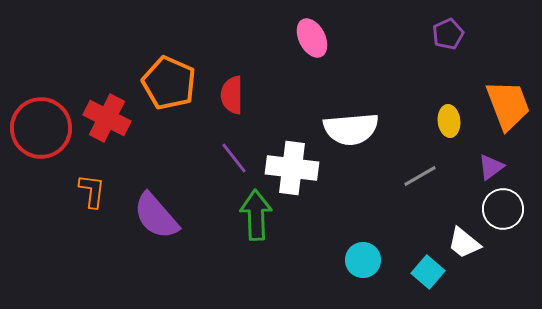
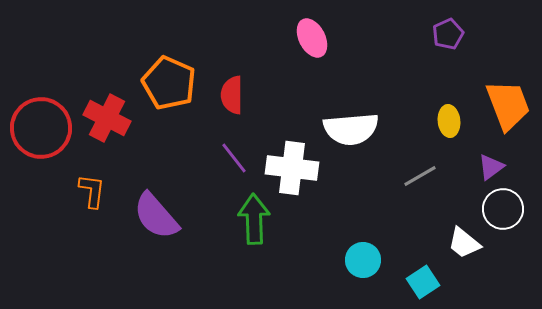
green arrow: moved 2 px left, 4 px down
cyan square: moved 5 px left, 10 px down; rotated 16 degrees clockwise
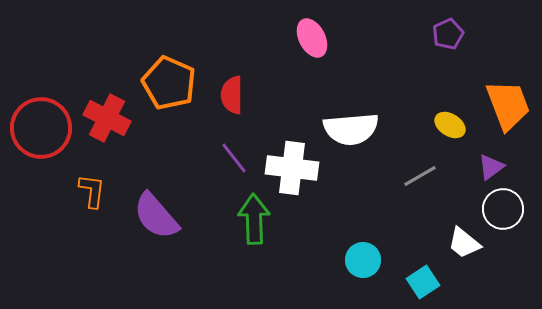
yellow ellipse: moved 1 px right, 4 px down; rotated 52 degrees counterclockwise
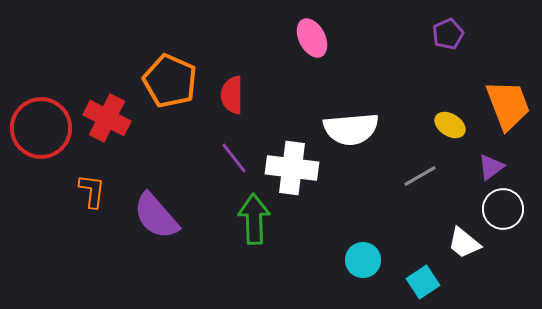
orange pentagon: moved 1 px right, 2 px up
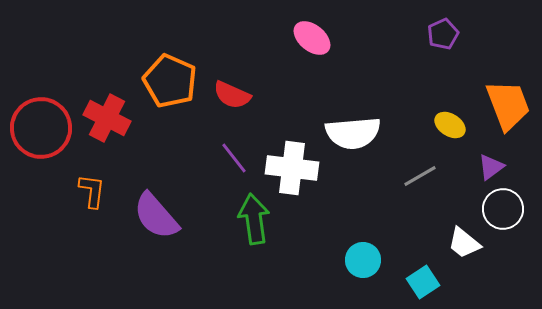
purple pentagon: moved 5 px left
pink ellipse: rotated 24 degrees counterclockwise
red semicircle: rotated 66 degrees counterclockwise
white semicircle: moved 2 px right, 4 px down
green arrow: rotated 6 degrees counterclockwise
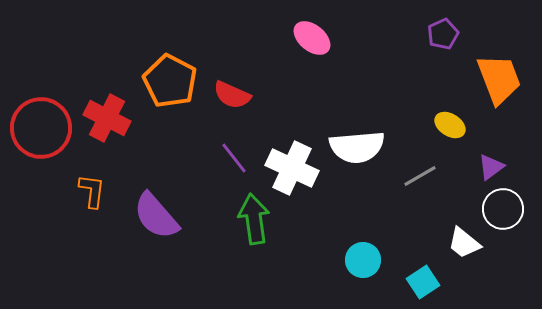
orange pentagon: rotated 4 degrees clockwise
orange trapezoid: moved 9 px left, 26 px up
white semicircle: moved 4 px right, 14 px down
white cross: rotated 18 degrees clockwise
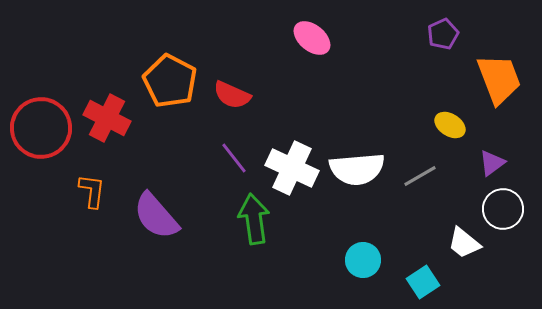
white semicircle: moved 22 px down
purple triangle: moved 1 px right, 4 px up
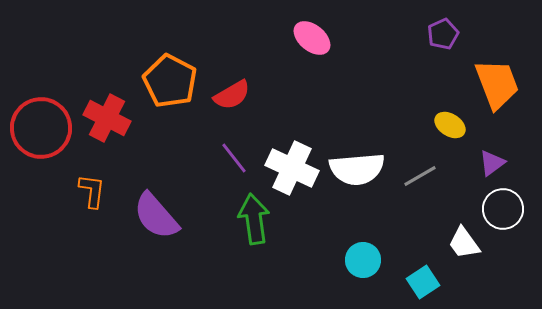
orange trapezoid: moved 2 px left, 5 px down
red semicircle: rotated 54 degrees counterclockwise
white trapezoid: rotated 15 degrees clockwise
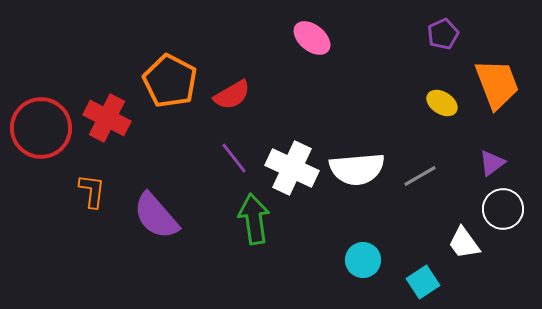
yellow ellipse: moved 8 px left, 22 px up
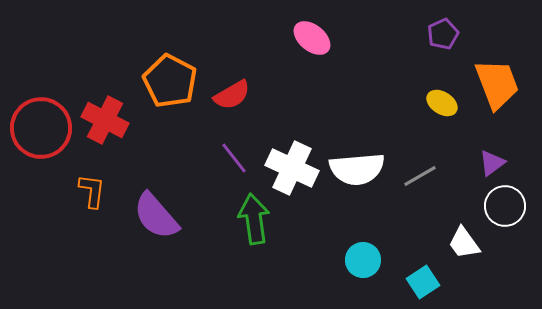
red cross: moved 2 px left, 2 px down
white circle: moved 2 px right, 3 px up
